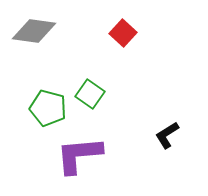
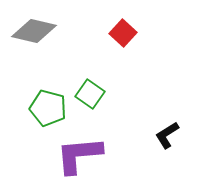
gray diamond: rotated 6 degrees clockwise
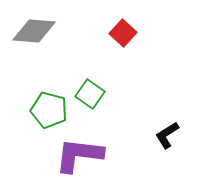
gray diamond: rotated 9 degrees counterclockwise
green pentagon: moved 1 px right, 2 px down
purple L-shape: rotated 12 degrees clockwise
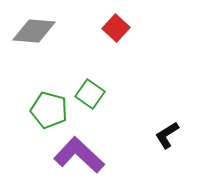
red square: moved 7 px left, 5 px up
purple L-shape: rotated 36 degrees clockwise
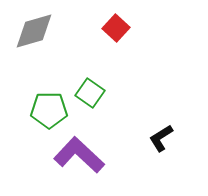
gray diamond: rotated 21 degrees counterclockwise
green square: moved 1 px up
green pentagon: rotated 15 degrees counterclockwise
black L-shape: moved 6 px left, 3 px down
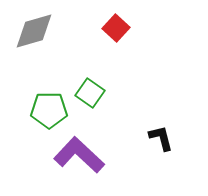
black L-shape: rotated 108 degrees clockwise
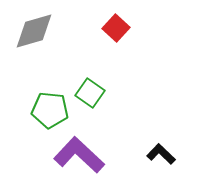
green pentagon: moved 1 px right; rotated 6 degrees clockwise
black L-shape: moved 16 px down; rotated 32 degrees counterclockwise
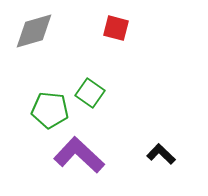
red square: rotated 28 degrees counterclockwise
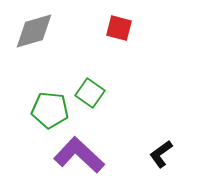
red square: moved 3 px right
black L-shape: rotated 80 degrees counterclockwise
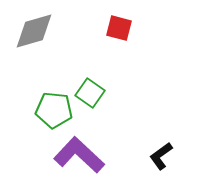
green pentagon: moved 4 px right
black L-shape: moved 2 px down
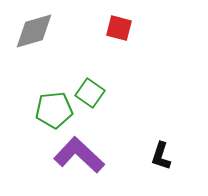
green pentagon: rotated 12 degrees counterclockwise
black L-shape: rotated 36 degrees counterclockwise
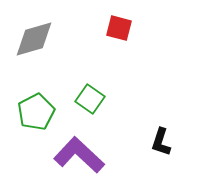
gray diamond: moved 8 px down
green square: moved 6 px down
green pentagon: moved 18 px left, 2 px down; rotated 21 degrees counterclockwise
black L-shape: moved 14 px up
